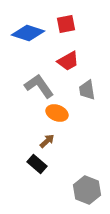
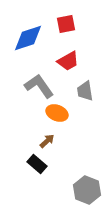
blue diamond: moved 5 px down; rotated 36 degrees counterclockwise
gray trapezoid: moved 2 px left, 1 px down
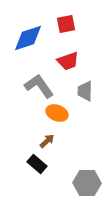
red trapezoid: rotated 10 degrees clockwise
gray trapezoid: rotated 10 degrees clockwise
gray hexagon: moved 7 px up; rotated 20 degrees counterclockwise
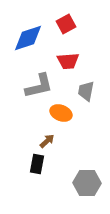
red square: rotated 18 degrees counterclockwise
red trapezoid: rotated 15 degrees clockwise
gray L-shape: rotated 112 degrees clockwise
gray trapezoid: moved 1 px right; rotated 10 degrees clockwise
orange ellipse: moved 4 px right
black rectangle: rotated 60 degrees clockwise
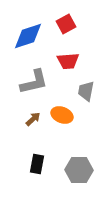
blue diamond: moved 2 px up
gray L-shape: moved 5 px left, 4 px up
orange ellipse: moved 1 px right, 2 px down
brown arrow: moved 14 px left, 22 px up
gray hexagon: moved 8 px left, 13 px up
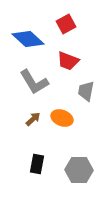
blue diamond: moved 3 px down; rotated 60 degrees clockwise
red trapezoid: rotated 25 degrees clockwise
gray L-shape: rotated 72 degrees clockwise
orange ellipse: moved 3 px down
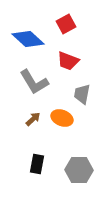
gray trapezoid: moved 4 px left, 3 px down
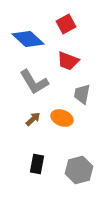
gray hexagon: rotated 16 degrees counterclockwise
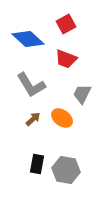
red trapezoid: moved 2 px left, 2 px up
gray L-shape: moved 3 px left, 3 px down
gray trapezoid: rotated 15 degrees clockwise
orange ellipse: rotated 15 degrees clockwise
gray hexagon: moved 13 px left; rotated 24 degrees clockwise
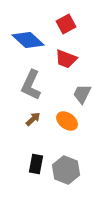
blue diamond: moved 1 px down
gray L-shape: rotated 56 degrees clockwise
orange ellipse: moved 5 px right, 3 px down
black rectangle: moved 1 px left
gray hexagon: rotated 12 degrees clockwise
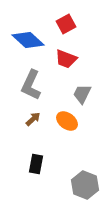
gray hexagon: moved 19 px right, 15 px down
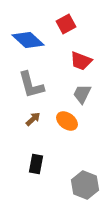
red trapezoid: moved 15 px right, 2 px down
gray L-shape: rotated 40 degrees counterclockwise
